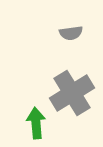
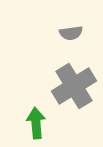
gray cross: moved 2 px right, 7 px up
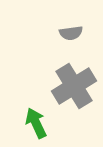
green arrow: rotated 20 degrees counterclockwise
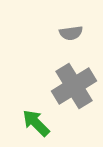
green arrow: rotated 20 degrees counterclockwise
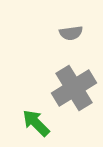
gray cross: moved 2 px down
